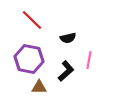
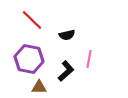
black semicircle: moved 1 px left, 3 px up
pink line: moved 1 px up
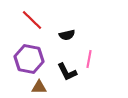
black L-shape: moved 1 px right, 1 px down; rotated 105 degrees clockwise
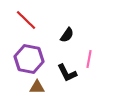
red line: moved 6 px left
black semicircle: rotated 42 degrees counterclockwise
black L-shape: moved 1 px down
brown triangle: moved 2 px left
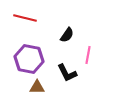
red line: moved 1 px left, 2 px up; rotated 30 degrees counterclockwise
pink line: moved 1 px left, 4 px up
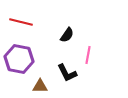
red line: moved 4 px left, 4 px down
purple hexagon: moved 10 px left
brown triangle: moved 3 px right, 1 px up
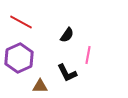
red line: rotated 15 degrees clockwise
purple hexagon: moved 1 px up; rotated 24 degrees clockwise
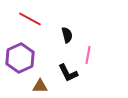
red line: moved 9 px right, 3 px up
black semicircle: rotated 49 degrees counterclockwise
purple hexagon: moved 1 px right
black L-shape: moved 1 px right
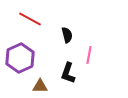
pink line: moved 1 px right
black L-shape: rotated 45 degrees clockwise
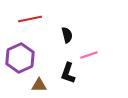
red line: rotated 40 degrees counterclockwise
pink line: rotated 60 degrees clockwise
brown triangle: moved 1 px left, 1 px up
